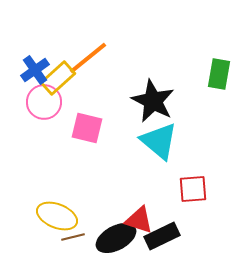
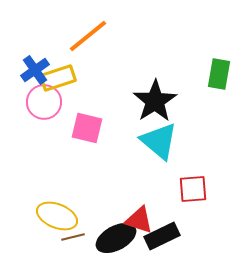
orange line: moved 22 px up
yellow rectangle: rotated 24 degrees clockwise
black star: moved 2 px right; rotated 12 degrees clockwise
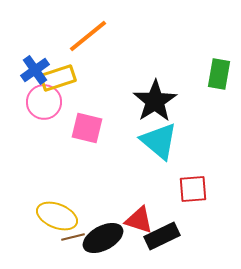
black ellipse: moved 13 px left
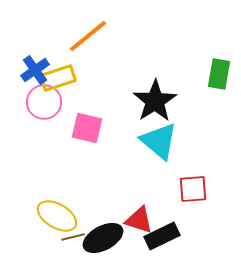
yellow ellipse: rotated 9 degrees clockwise
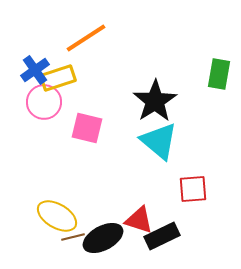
orange line: moved 2 px left, 2 px down; rotated 6 degrees clockwise
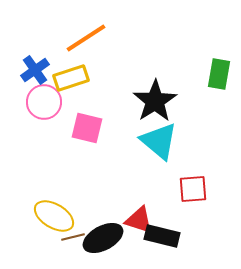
yellow rectangle: moved 13 px right
yellow ellipse: moved 3 px left
black rectangle: rotated 40 degrees clockwise
